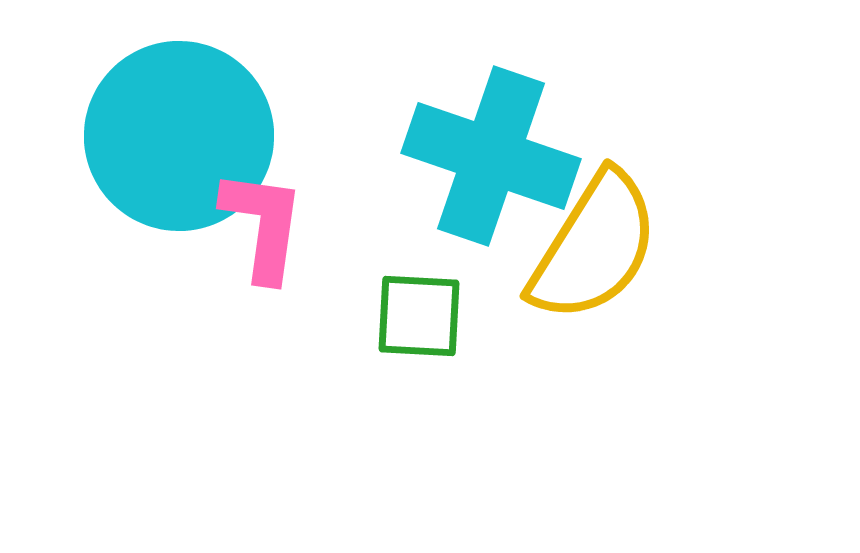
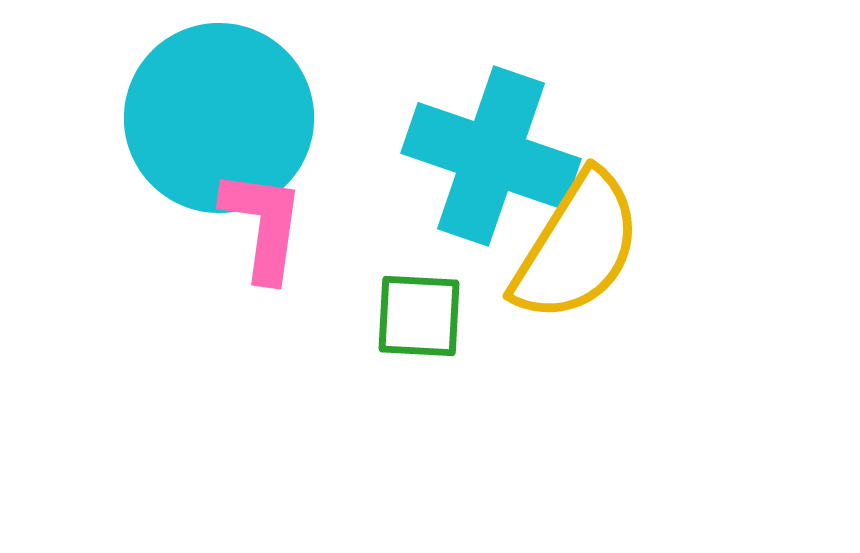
cyan circle: moved 40 px right, 18 px up
yellow semicircle: moved 17 px left
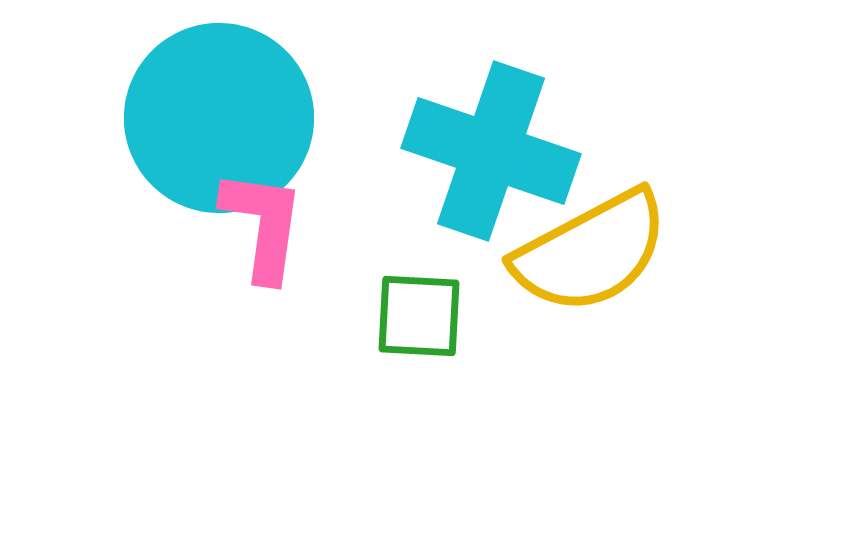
cyan cross: moved 5 px up
yellow semicircle: moved 14 px right, 5 px down; rotated 30 degrees clockwise
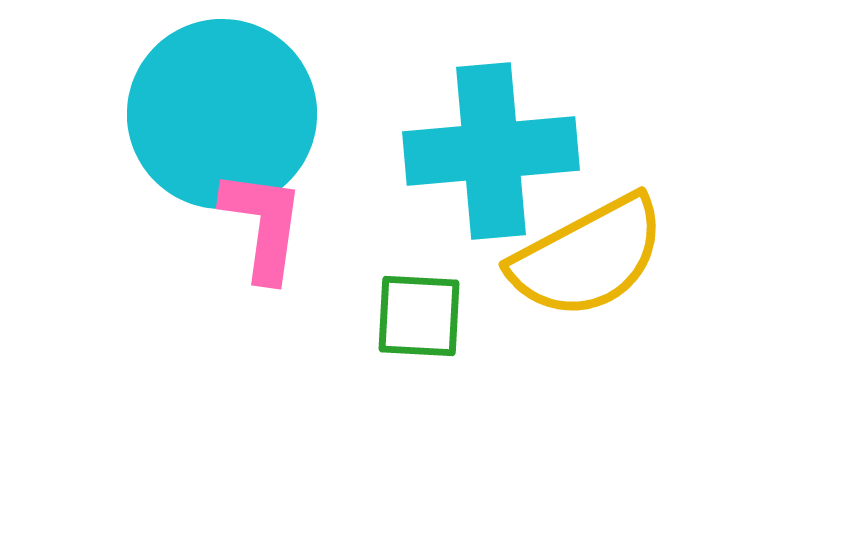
cyan circle: moved 3 px right, 4 px up
cyan cross: rotated 24 degrees counterclockwise
yellow semicircle: moved 3 px left, 5 px down
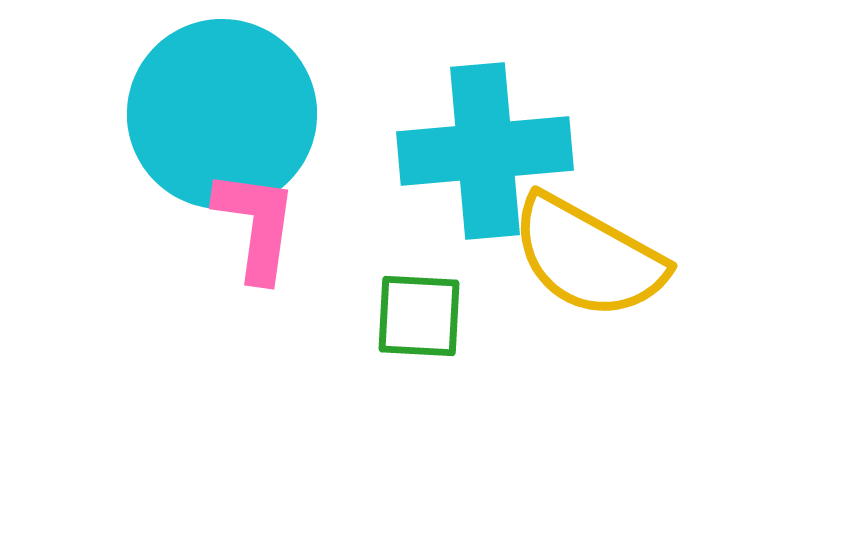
cyan cross: moved 6 px left
pink L-shape: moved 7 px left
yellow semicircle: rotated 57 degrees clockwise
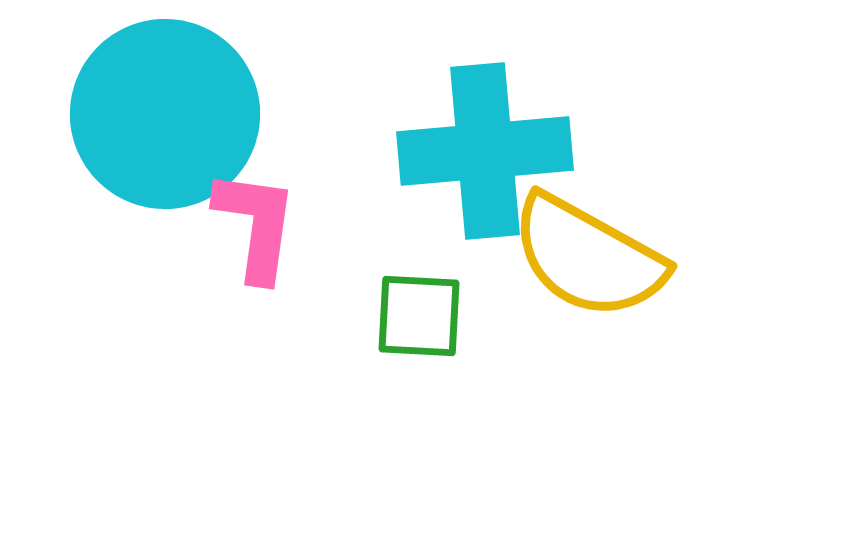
cyan circle: moved 57 px left
